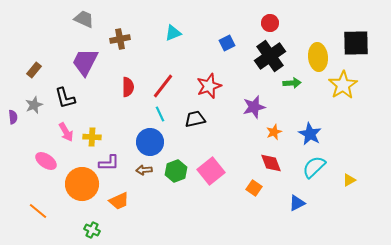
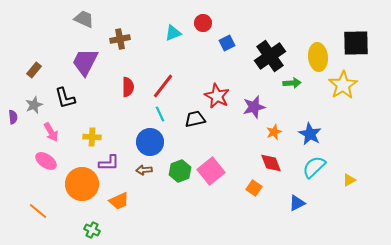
red circle: moved 67 px left
red star: moved 8 px right, 10 px down; rotated 25 degrees counterclockwise
pink arrow: moved 15 px left
green hexagon: moved 4 px right
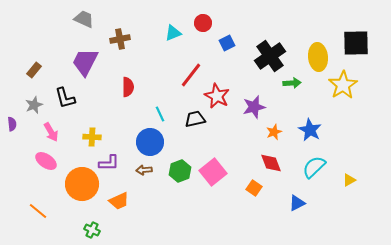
red line: moved 28 px right, 11 px up
purple semicircle: moved 1 px left, 7 px down
blue star: moved 4 px up
pink square: moved 2 px right, 1 px down
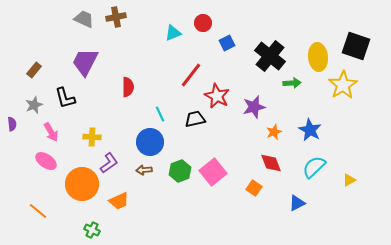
brown cross: moved 4 px left, 22 px up
black square: moved 3 px down; rotated 20 degrees clockwise
black cross: rotated 16 degrees counterclockwise
purple L-shape: rotated 35 degrees counterclockwise
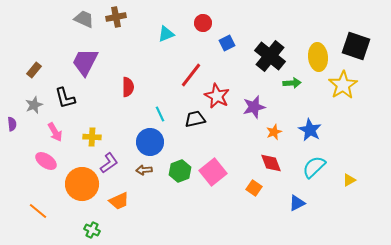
cyan triangle: moved 7 px left, 1 px down
pink arrow: moved 4 px right
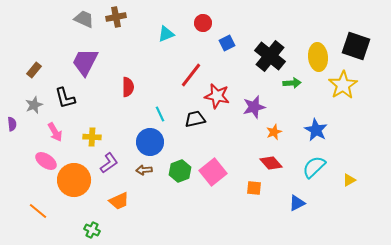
red star: rotated 15 degrees counterclockwise
blue star: moved 6 px right
red diamond: rotated 20 degrees counterclockwise
orange circle: moved 8 px left, 4 px up
orange square: rotated 28 degrees counterclockwise
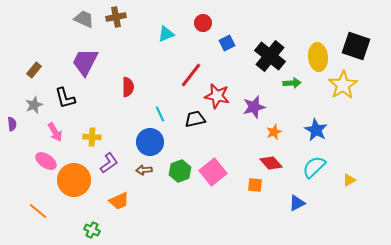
orange square: moved 1 px right, 3 px up
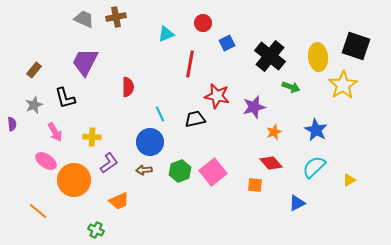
red line: moved 1 px left, 11 px up; rotated 28 degrees counterclockwise
green arrow: moved 1 px left, 4 px down; rotated 24 degrees clockwise
green cross: moved 4 px right
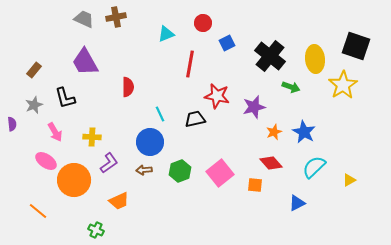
yellow ellipse: moved 3 px left, 2 px down
purple trapezoid: rotated 56 degrees counterclockwise
blue star: moved 12 px left, 2 px down
pink square: moved 7 px right, 1 px down
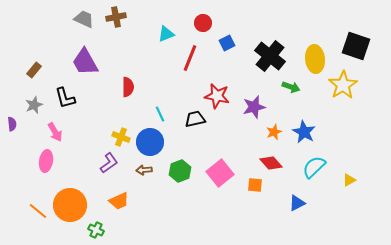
red line: moved 6 px up; rotated 12 degrees clockwise
yellow cross: moved 29 px right; rotated 18 degrees clockwise
pink ellipse: rotated 65 degrees clockwise
orange circle: moved 4 px left, 25 px down
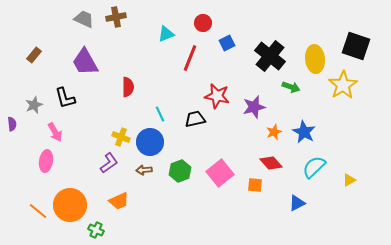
brown rectangle: moved 15 px up
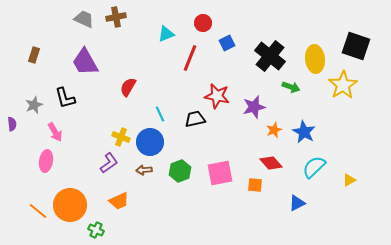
brown rectangle: rotated 21 degrees counterclockwise
red semicircle: rotated 150 degrees counterclockwise
orange star: moved 2 px up
pink square: rotated 28 degrees clockwise
